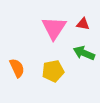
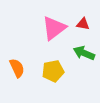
pink triangle: rotated 20 degrees clockwise
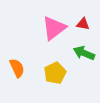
yellow pentagon: moved 2 px right, 2 px down; rotated 15 degrees counterclockwise
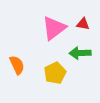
green arrow: moved 4 px left; rotated 25 degrees counterclockwise
orange semicircle: moved 3 px up
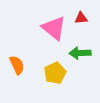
red triangle: moved 2 px left, 6 px up; rotated 16 degrees counterclockwise
pink triangle: rotated 44 degrees counterclockwise
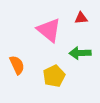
pink triangle: moved 5 px left, 2 px down
yellow pentagon: moved 1 px left, 3 px down
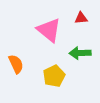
orange semicircle: moved 1 px left, 1 px up
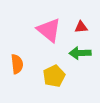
red triangle: moved 9 px down
orange semicircle: moved 1 px right; rotated 18 degrees clockwise
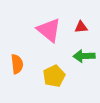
green arrow: moved 4 px right, 3 px down
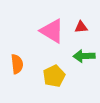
pink triangle: moved 3 px right, 1 px down; rotated 8 degrees counterclockwise
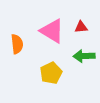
orange semicircle: moved 20 px up
yellow pentagon: moved 3 px left, 3 px up
